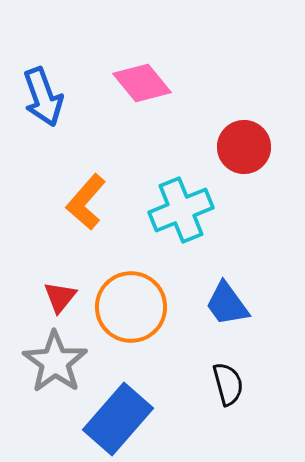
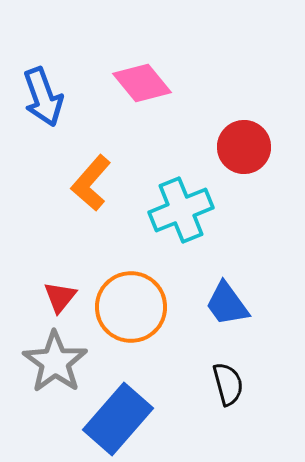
orange L-shape: moved 5 px right, 19 px up
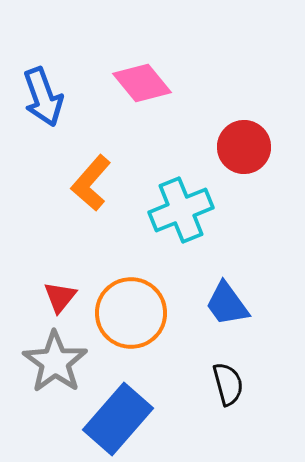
orange circle: moved 6 px down
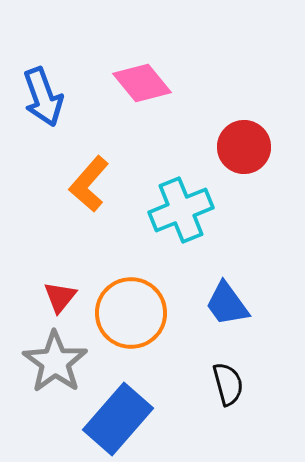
orange L-shape: moved 2 px left, 1 px down
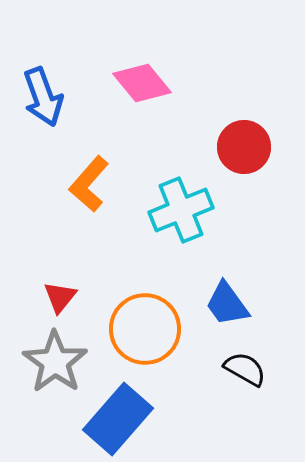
orange circle: moved 14 px right, 16 px down
black semicircle: moved 17 px right, 15 px up; rotated 45 degrees counterclockwise
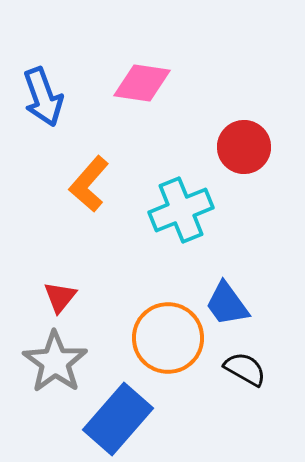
pink diamond: rotated 42 degrees counterclockwise
orange circle: moved 23 px right, 9 px down
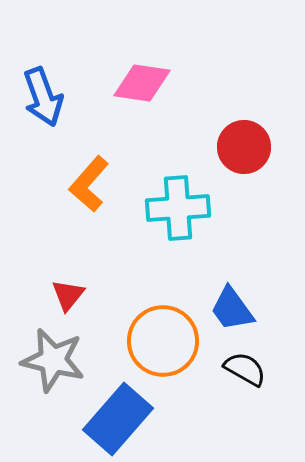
cyan cross: moved 3 px left, 2 px up; rotated 18 degrees clockwise
red triangle: moved 8 px right, 2 px up
blue trapezoid: moved 5 px right, 5 px down
orange circle: moved 5 px left, 3 px down
gray star: moved 2 px left, 2 px up; rotated 22 degrees counterclockwise
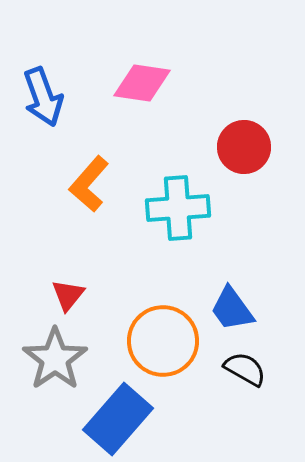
gray star: moved 2 px right, 1 px up; rotated 24 degrees clockwise
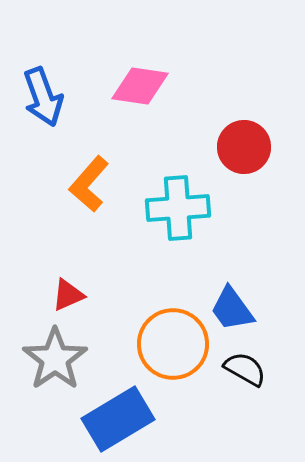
pink diamond: moved 2 px left, 3 px down
red triangle: rotated 27 degrees clockwise
orange circle: moved 10 px right, 3 px down
blue rectangle: rotated 18 degrees clockwise
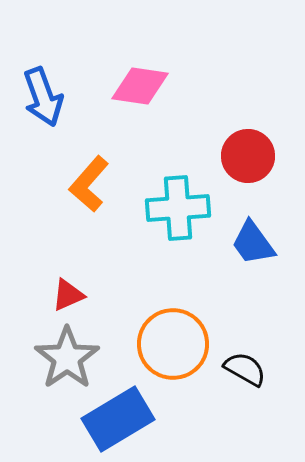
red circle: moved 4 px right, 9 px down
blue trapezoid: moved 21 px right, 66 px up
gray star: moved 12 px right, 1 px up
